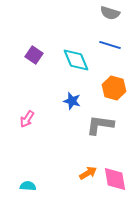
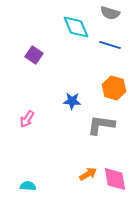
cyan diamond: moved 33 px up
blue star: rotated 12 degrees counterclockwise
gray L-shape: moved 1 px right
orange arrow: moved 1 px down
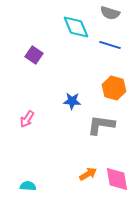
pink diamond: moved 2 px right
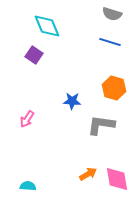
gray semicircle: moved 2 px right, 1 px down
cyan diamond: moved 29 px left, 1 px up
blue line: moved 3 px up
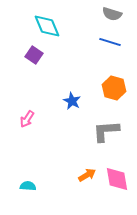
blue star: rotated 24 degrees clockwise
gray L-shape: moved 5 px right, 6 px down; rotated 12 degrees counterclockwise
orange arrow: moved 1 px left, 1 px down
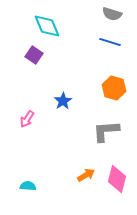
blue star: moved 9 px left; rotated 12 degrees clockwise
orange arrow: moved 1 px left
pink diamond: rotated 24 degrees clockwise
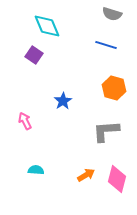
blue line: moved 4 px left, 3 px down
pink arrow: moved 2 px left, 2 px down; rotated 120 degrees clockwise
cyan semicircle: moved 8 px right, 16 px up
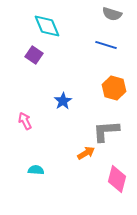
orange arrow: moved 22 px up
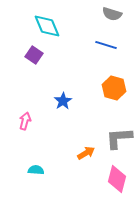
pink arrow: rotated 42 degrees clockwise
gray L-shape: moved 13 px right, 7 px down
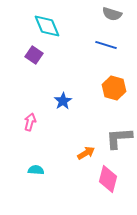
pink arrow: moved 5 px right, 1 px down
pink diamond: moved 9 px left
